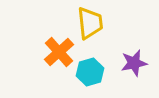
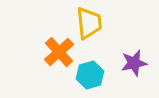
yellow trapezoid: moved 1 px left
cyan hexagon: moved 3 px down
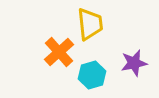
yellow trapezoid: moved 1 px right, 1 px down
cyan hexagon: moved 2 px right
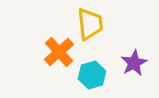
purple star: rotated 16 degrees counterclockwise
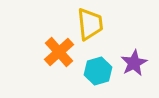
cyan hexagon: moved 6 px right, 4 px up
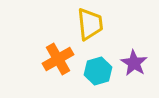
orange cross: moved 1 px left, 7 px down; rotated 12 degrees clockwise
purple star: rotated 12 degrees counterclockwise
